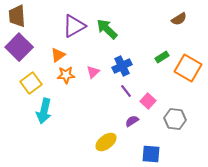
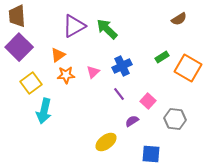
purple line: moved 7 px left, 3 px down
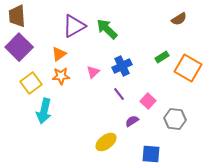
orange triangle: moved 1 px right, 1 px up
orange star: moved 5 px left, 1 px down
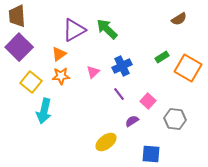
purple triangle: moved 4 px down
yellow square: moved 1 px up; rotated 15 degrees counterclockwise
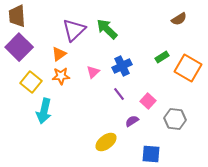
purple triangle: rotated 15 degrees counterclockwise
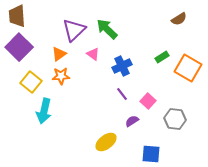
pink triangle: moved 18 px up; rotated 40 degrees counterclockwise
purple line: moved 3 px right
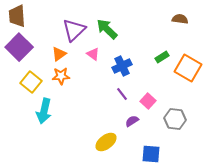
brown semicircle: moved 1 px right; rotated 140 degrees counterclockwise
